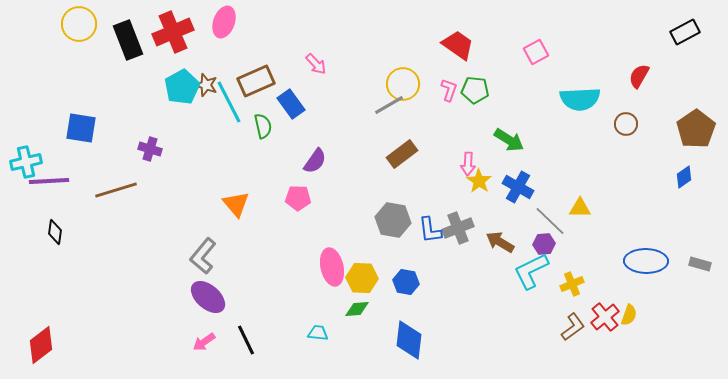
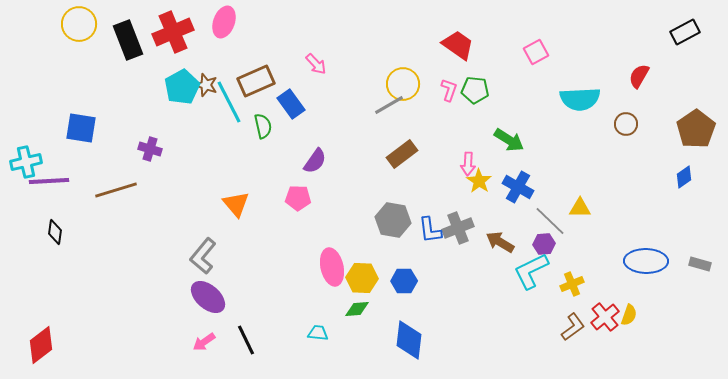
blue hexagon at (406, 282): moved 2 px left, 1 px up; rotated 10 degrees counterclockwise
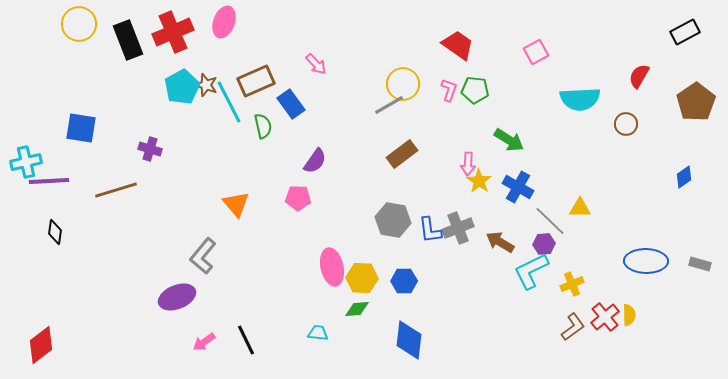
brown pentagon at (696, 129): moved 27 px up
purple ellipse at (208, 297): moved 31 px left; rotated 63 degrees counterclockwise
yellow semicircle at (629, 315): rotated 20 degrees counterclockwise
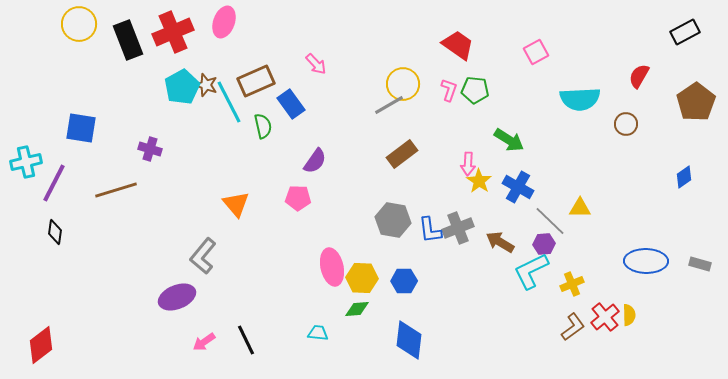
purple line at (49, 181): moved 5 px right, 2 px down; rotated 60 degrees counterclockwise
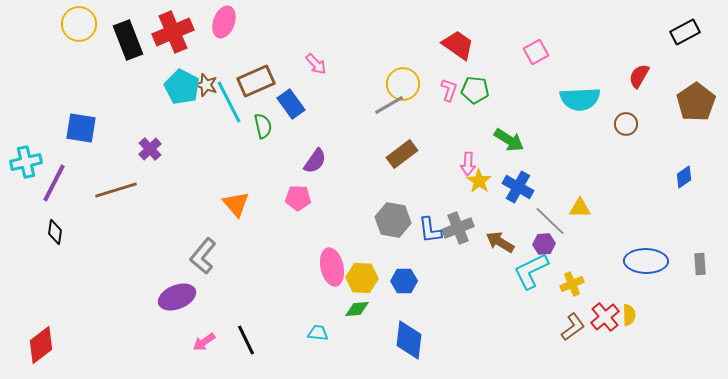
cyan pentagon at (182, 87): rotated 16 degrees counterclockwise
purple cross at (150, 149): rotated 30 degrees clockwise
gray rectangle at (700, 264): rotated 70 degrees clockwise
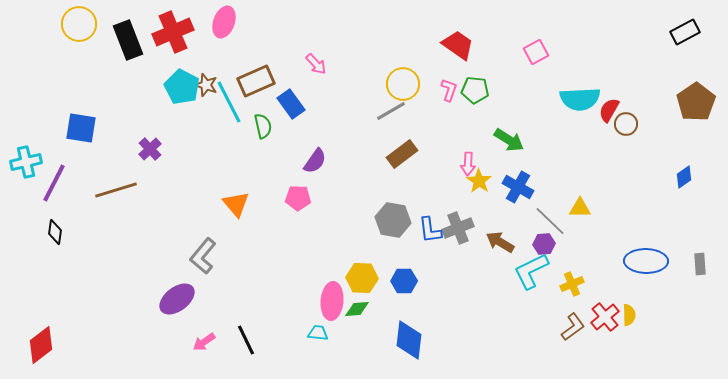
red semicircle at (639, 76): moved 30 px left, 34 px down
gray line at (389, 105): moved 2 px right, 6 px down
pink ellipse at (332, 267): moved 34 px down; rotated 18 degrees clockwise
purple ellipse at (177, 297): moved 2 px down; rotated 15 degrees counterclockwise
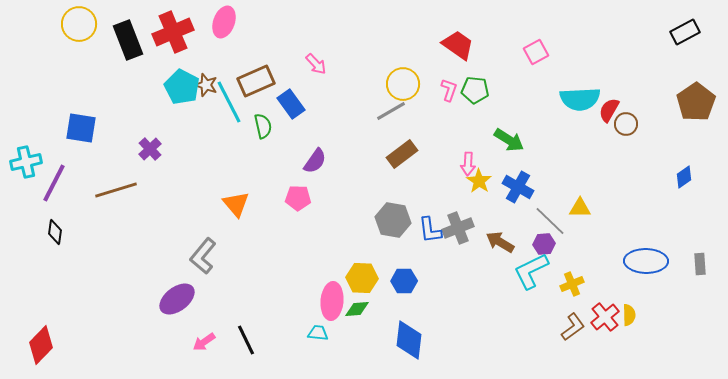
red diamond at (41, 345): rotated 9 degrees counterclockwise
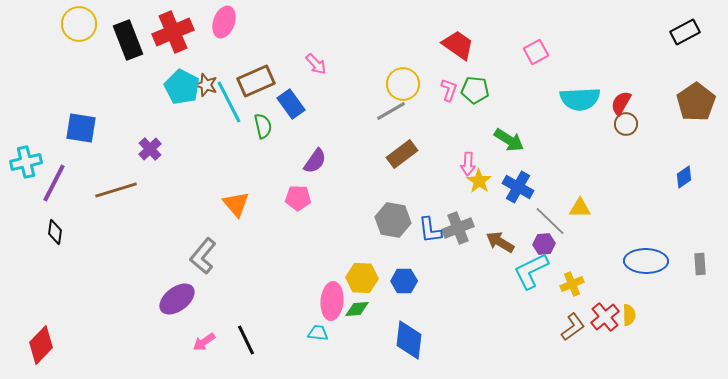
red semicircle at (609, 110): moved 12 px right, 7 px up
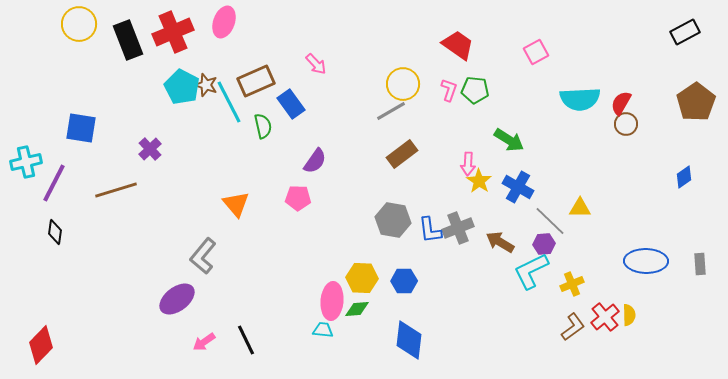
cyan trapezoid at (318, 333): moved 5 px right, 3 px up
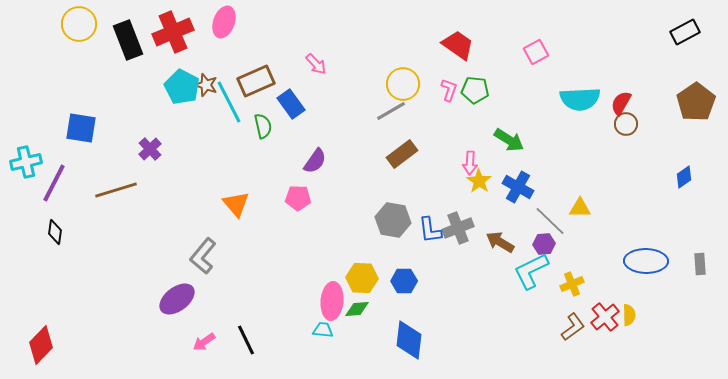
pink arrow at (468, 164): moved 2 px right, 1 px up
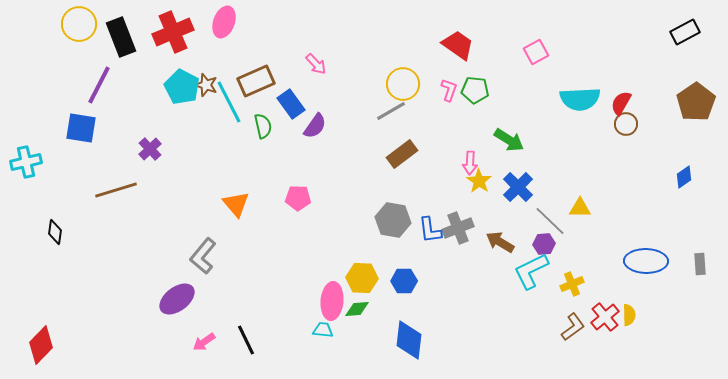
black rectangle at (128, 40): moved 7 px left, 3 px up
purple semicircle at (315, 161): moved 35 px up
purple line at (54, 183): moved 45 px right, 98 px up
blue cross at (518, 187): rotated 16 degrees clockwise
